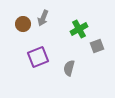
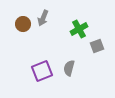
purple square: moved 4 px right, 14 px down
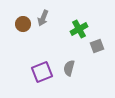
purple square: moved 1 px down
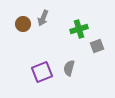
green cross: rotated 12 degrees clockwise
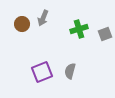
brown circle: moved 1 px left
gray square: moved 8 px right, 12 px up
gray semicircle: moved 1 px right, 3 px down
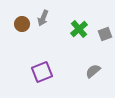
green cross: rotated 24 degrees counterclockwise
gray semicircle: moved 23 px right; rotated 35 degrees clockwise
